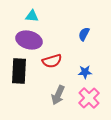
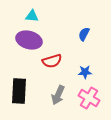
black rectangle: moved 20 px down
pink cross: rotated 15 degrees counterclockwise
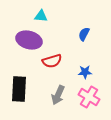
cyan triangle: moved 9 px right
black rectangle: moved 2 px up
pink cross: moved 1 px up
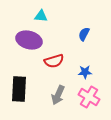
red semicircle: moved 2 px right
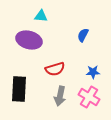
blue semicircle: moved 1 px left, 1 px down
red semicircle: moved 1 px right, 8 px down
blue star: moved 8 px right
gray arrow: moved 2 px right, 1 px down; rotated 12 degrees counterclockwise
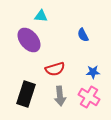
blue semicircle: rotated 56 degrees counterclockwise
purple ellipse: rotated 35 degrees clockwise
black rectangle: moved 7 px right, 5 px down; rotated 15 degrees clockwise
gray arrow: rotated 18 degrees counterclockwise
